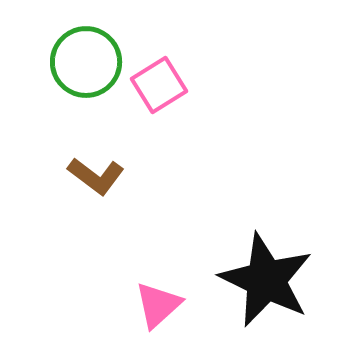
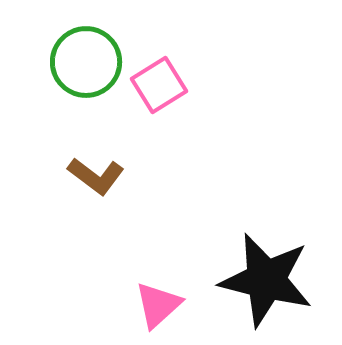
black star: rotated 12 degrees counterclockwise
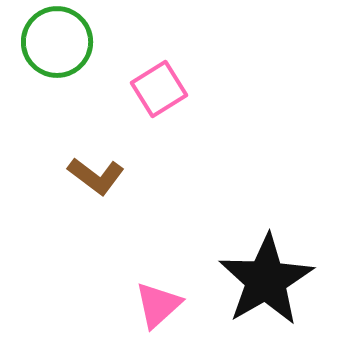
green circle: moved 29 px left, 20 px up
pink square: moved 4 px down
black star: rotated 28 degrees clockwise
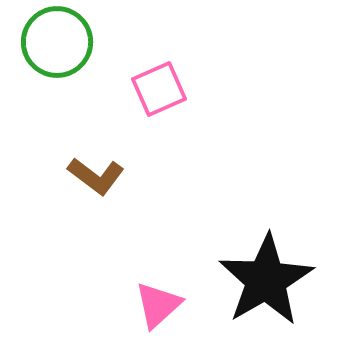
pink square: rotated 8 degrees clockwise
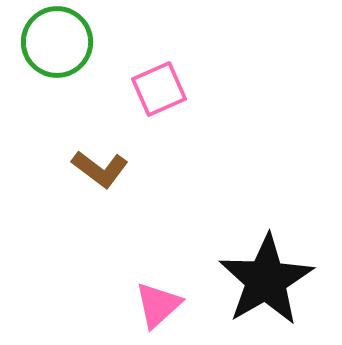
brown L-shape: moved 4 px right, 7 px up
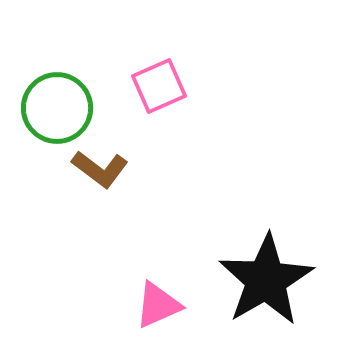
green circle: moved 66 px down
pink square: moved 3 px up
pink triangle: rotated 18 degrees clockwise
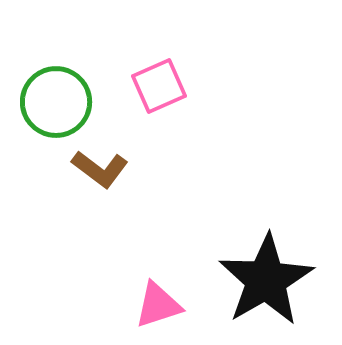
green circle: moved 1 px left, 6 px up
pink triangle: rotated 6 degrees clockwise
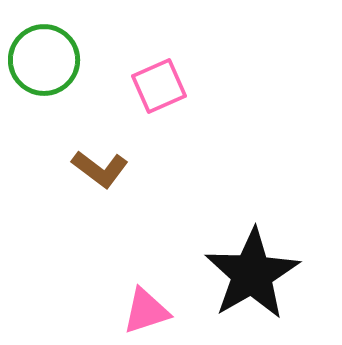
green circle: moved 12 px left, 42 px up
black star: moved 14 px left, 6 px up
pink triangle: moved 12 px left, 6 px down
